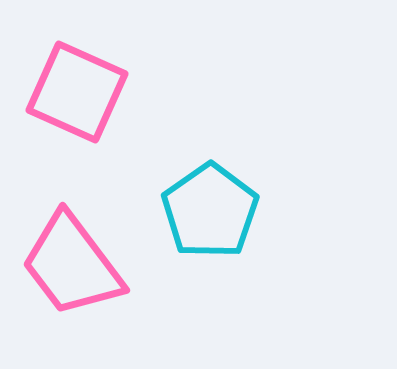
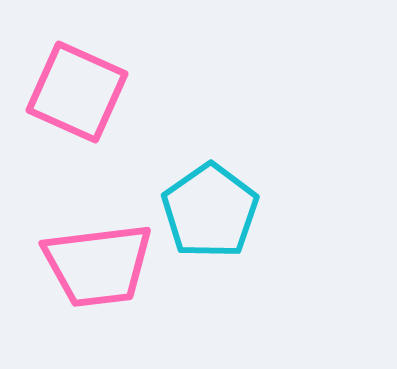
pink trapezoid: moved 26 px right; rotated 60 degrees counterclockwise
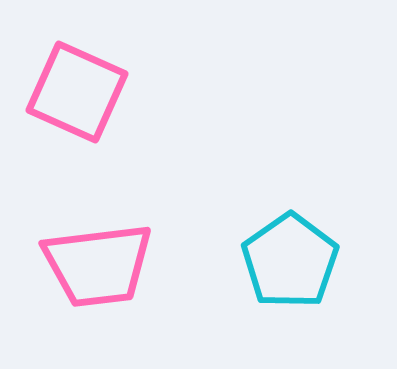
cyan pentagon: moved 80 px right, 50 px down
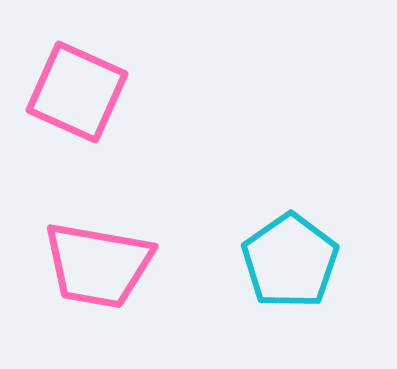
pink trapezoid: rotated 17 degrees clockwise
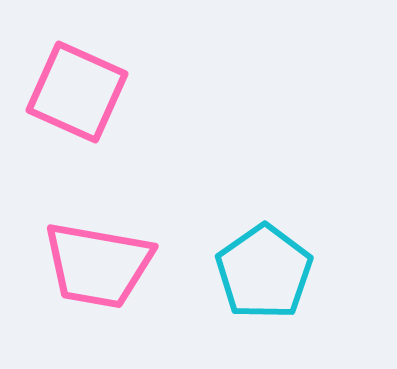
cyan pentagon: moved 26 px left, 11 px down
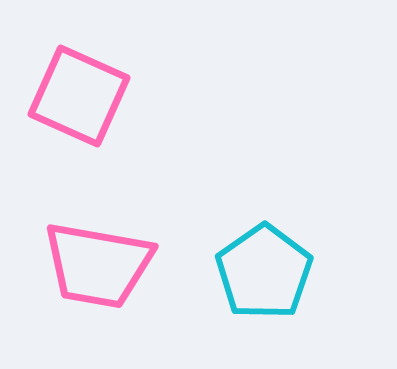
pink square: moved 2 px right, 4 px down
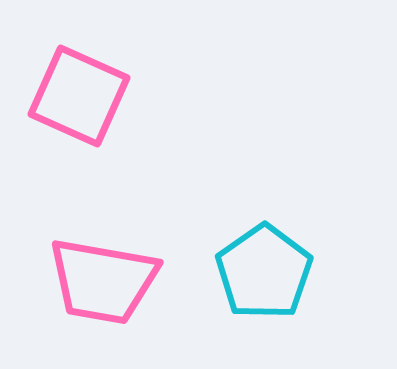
pink trapezoid: moved 5 px right, 16 px down
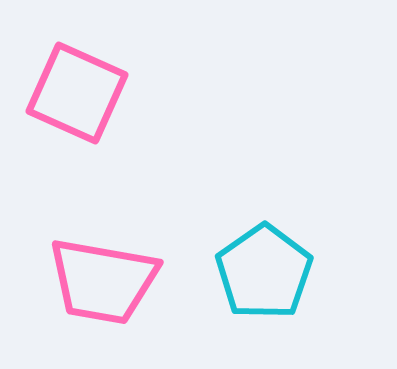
pink square: moved 2 px left, 3 px up
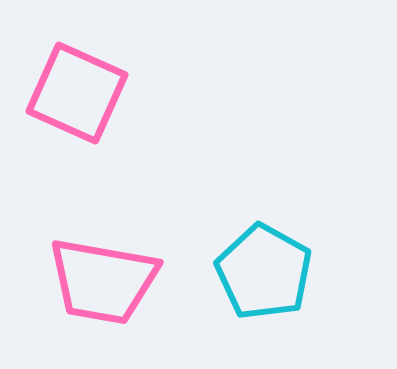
cyan pentagon: rotated 8 degrees counterclockwise
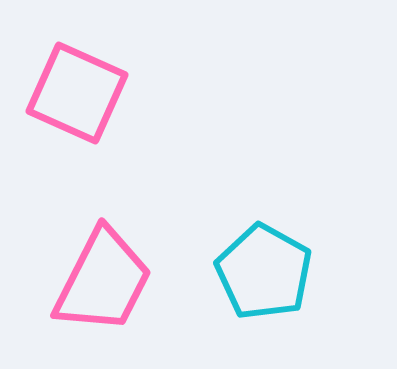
pink trapezoid: rotated 73 degrees counterclockwise
